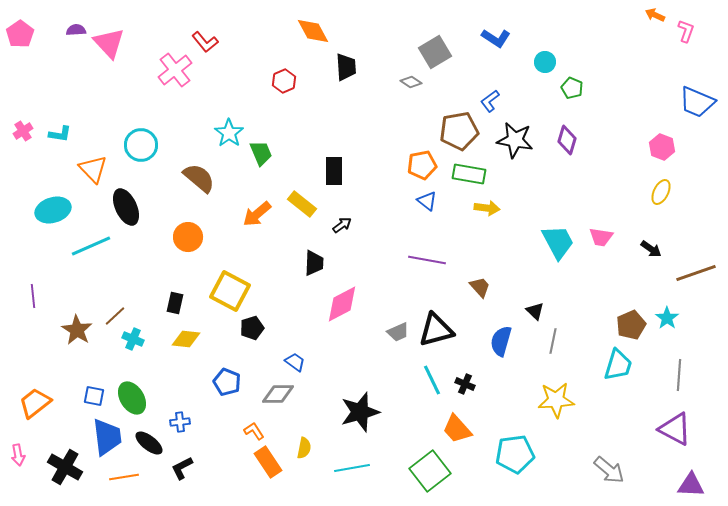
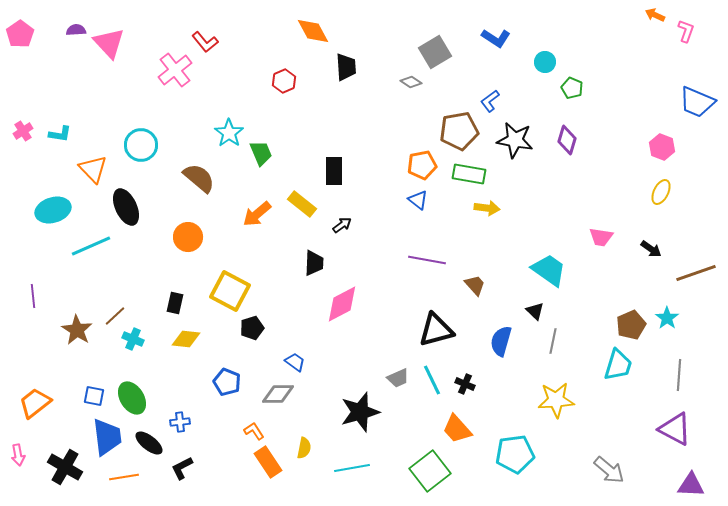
blue triangle at (427, 201): moved 9 px left, 1 px up
cyan trapezoid at (558, 242): moved 9 px left, 28 px down; rotated 27 degrees counterclockwise
brown trapezoid at (480, 287): moved 5 px left, 2 px up
gray trapezoid at (398, 332): moved 46 px down
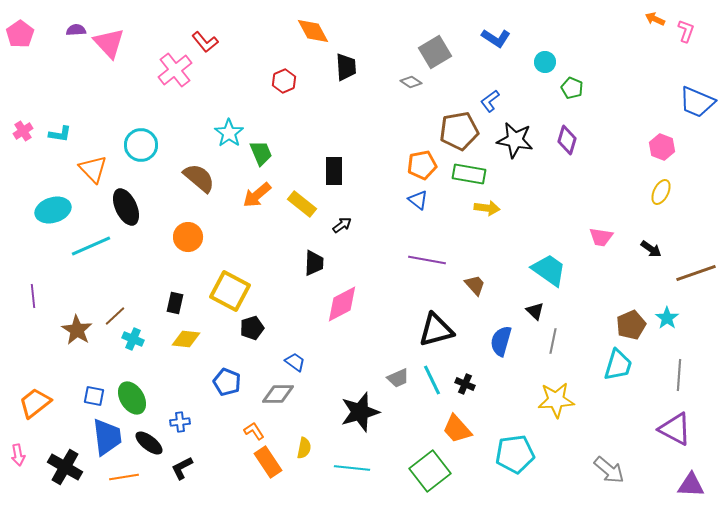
orange arrow at (655, 15): moved 4 px down
orange arrow at (257, 214): moved 19 px up
cyan line at (352, 468): rotated 16 degrees clockwise
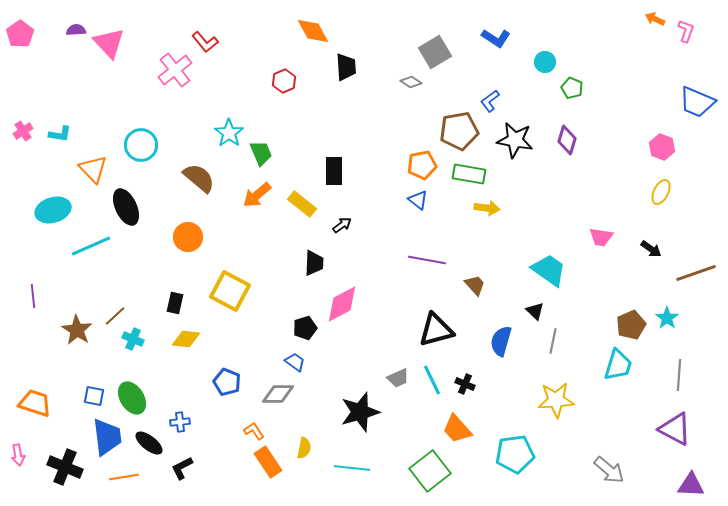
black pentagon at (252, 328): moved 53 px right
orange trapezoid at (35, 403): rotated 56 degrees clockwise
black cross at (65, 467): rotated 8 degrees counterclockwise
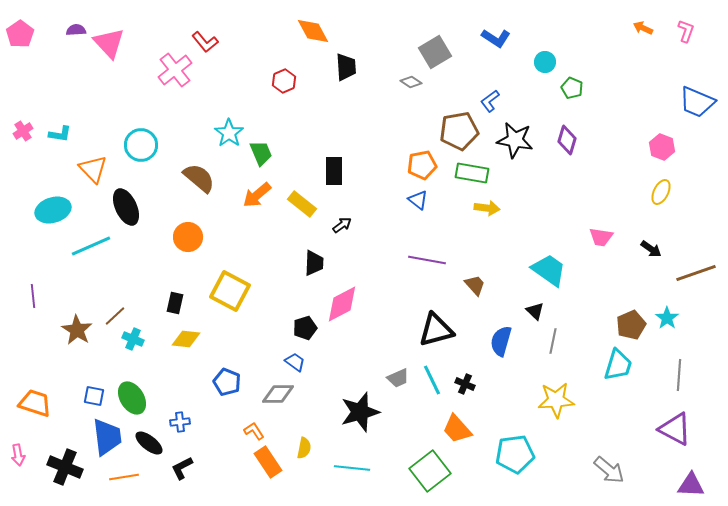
orange arrow at (655, 19): moved 12 px left, 9 px down
green rectangle at (469, 174): moved 3 px right, 1 px up
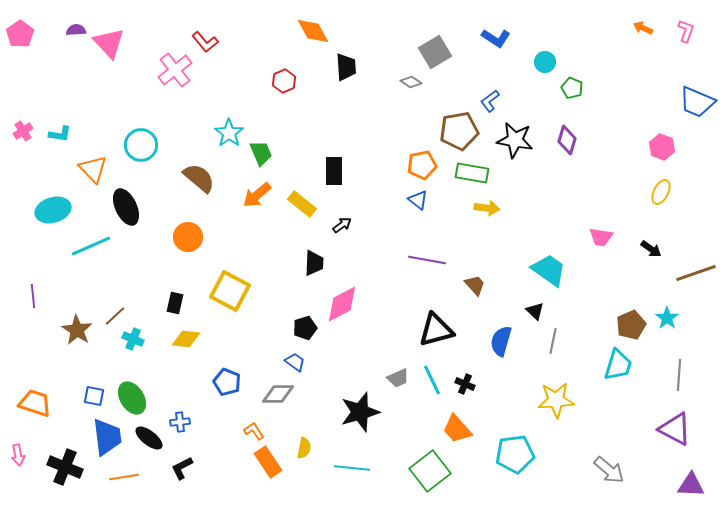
black ellipse at (149, 443): moved 5 px up
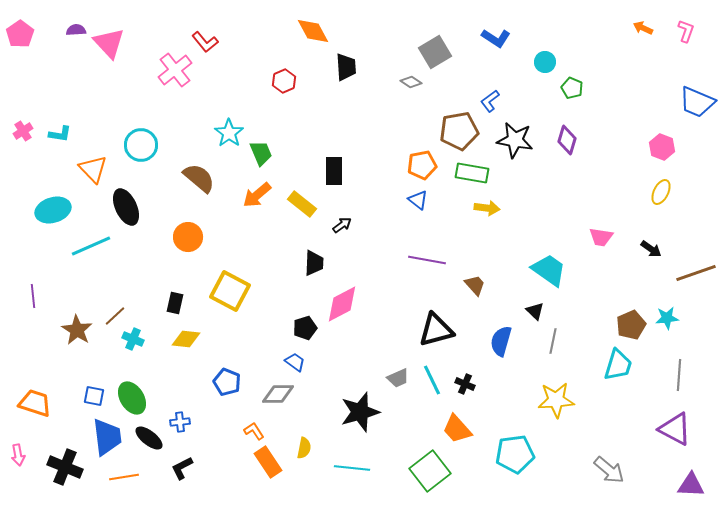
cyan star at (667, 318): rotated 30 degrees clockwise
